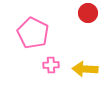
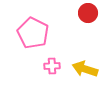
pink cross: moved 1 px right, 1 px down
yellow arrow: rotated 15 degrees clockwise
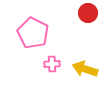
pink cross: moved 2 px up
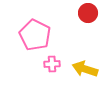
pink pentagon: moved 2 px right, 2 px down
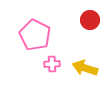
red circle: moved 2 px right, 7 px down
yellow arrow: moved 1 px up
